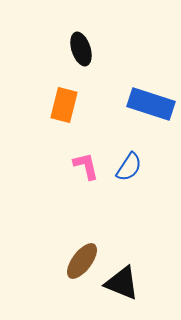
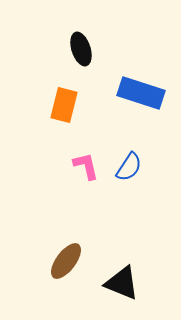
blue rectangle: moved 10 px left, 11 px up
brown ellipse: moved 16 px left
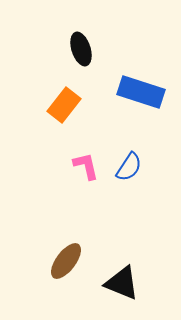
blue rectangle: moved 1 px up
orange rectangle: rotated 24 degrees clockwise
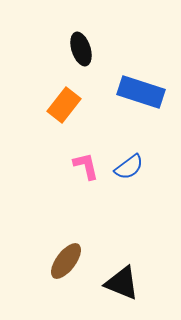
blue semicircle: rotated 20 degrees clockwise
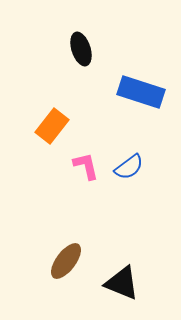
orange rectangle: moved 12 px left, 21 px down
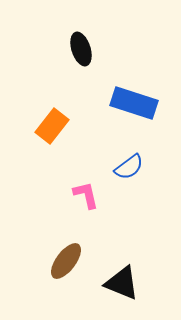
blue rectangle: moved 7 px left, 11 px down
pink L-shape: moved 29 px down
